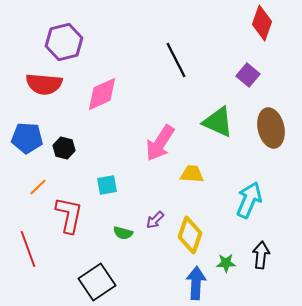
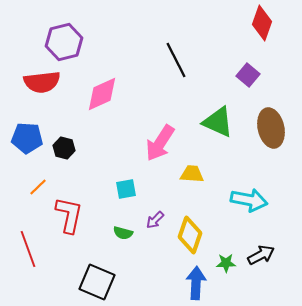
red semicircle: moved 2 px left, 2 px up; rotated 12 degrees counterclockwise
cyan square: moved 19 px right, 4 px down
cyan arrow: rotated 78 degrees clockwise
black arrow: rotated 56 degrees clockwise
black square: rotated 33 degrees counterclockwise
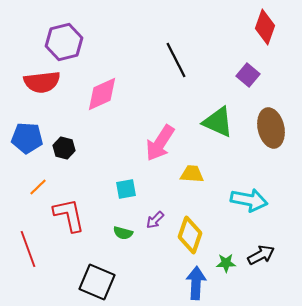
red diamond: moved 3 px right, 4 px down
red L-shape: rotated 24 degrees counterclockwise
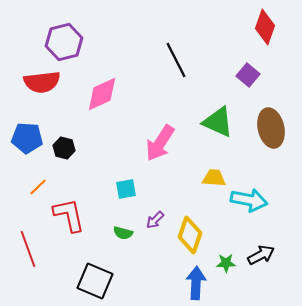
yellow trapezoid: moved 22 px right, 4 px down
black square: moved 2 px left, 1 px up
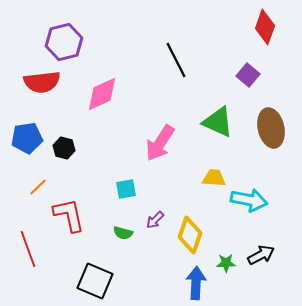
blue pentagon: rotated 12 degrees counterclockwise
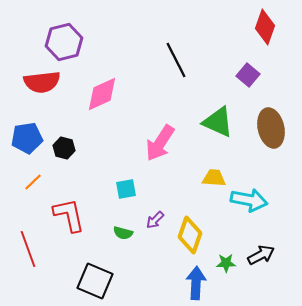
orange line: moved 5 px left, 5 px up
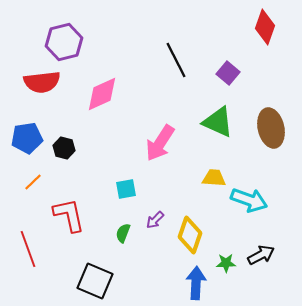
purple square: moved 20 px left, 2 px up
cyan arrow: rotated 9 degrees clockwise
green semicircle: rotated 96 degrees clockwise
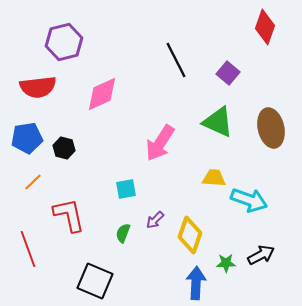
red semicircle: moved 4 px left, 5 px down
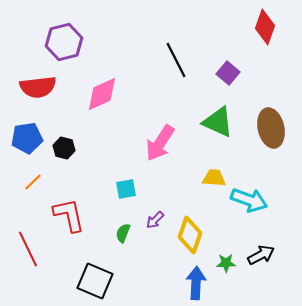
red line: rotated 6 degrees counterclockwise
